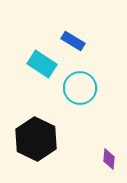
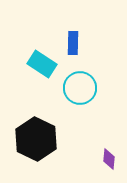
blue rectangle: moved 2 px down; rotated 60 degrees clockwise
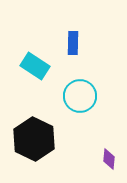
cyan rectangle: moved 7 px left, 2 px down
cyan circle: moved 8 px down
black hexagon: moved 2 px left
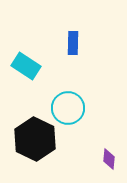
cyan rectangle: moved 9 px left
cyan circle: moved 12 px left, 12 px down
black hexagon: moved 1 px right
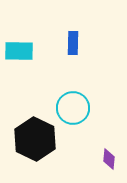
cyan rectangle: moved 7 px left, 15 px up; rotated 32 degrees counterclockwise
cyan circle: moved 5 px right
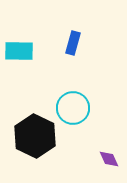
blue rectangle: rotated 15 degrees clockwise
black hexagon: moved 3 px up
purple diamond: rotated 30 degrees counterclockwise
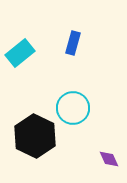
cyan rectangle: moved 1 px right, 2 px down; rotated 40 degrees counterclockwise
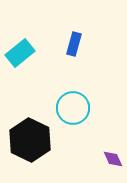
blue rectangle: moved 1 px right, 1 px down
black hexagon: moved 5 px left, 4 px down
purple diamond: moved 4 px right
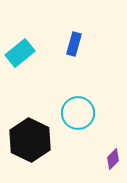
cyan circle: moved 5 px right, 5 px down
purple diamond: rotated 70 degrees clockwise
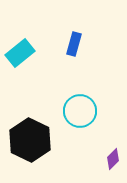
cyan circle: moved 2 px right, 2 px up
